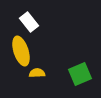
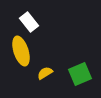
yellow semicircle: moved 8 px right; rotated 28 degrees counterclockwise
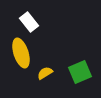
yellow ellipse: moved 2 px down
green square: moved 2 px up
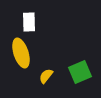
white rectangle: rotated 36 degrees clockwise
yellow semicircle: moved 1 px right, 3 px down; rotated 21 degrees counterclockwise
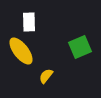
yellow ellipse: moved 2 px up; rotated 20 degrees counterclockwise
green square: moved 25 px up
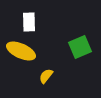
yellow ellipse: rotated 28 degrees counterclockwise
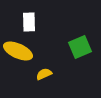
yellow ellipse: moved 3 px left
yellow semicircle: moved 2 px left, 2 px up; rotated 28 degrees clockwise
